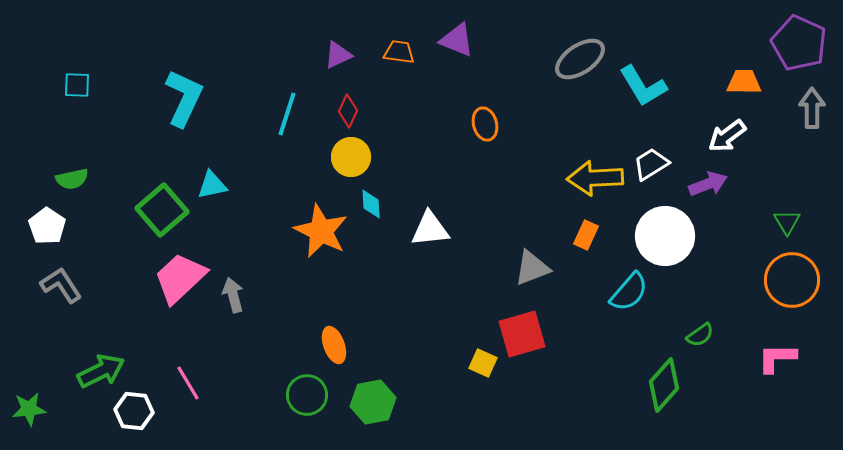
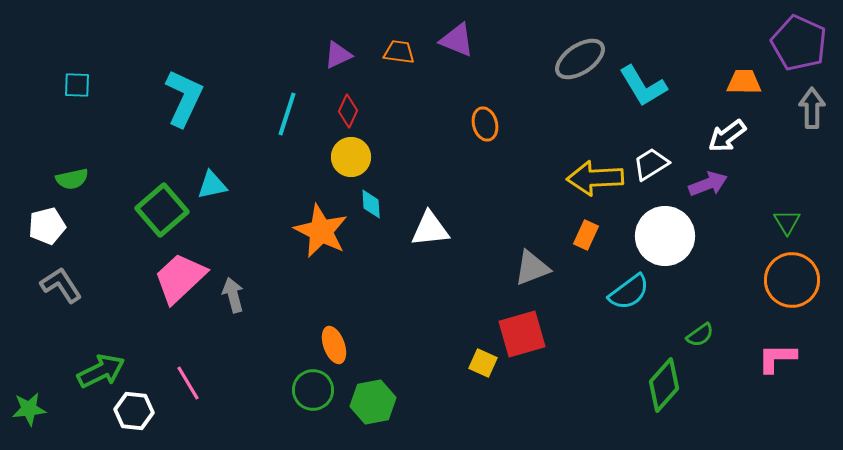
white pentagon at (47, 226): rotated 24 degrees clockwise
cyan semicircle at (629, 292): rotated 12 degrees clockwise
green circle at (307, 395): moved 6 px right, 5 px up
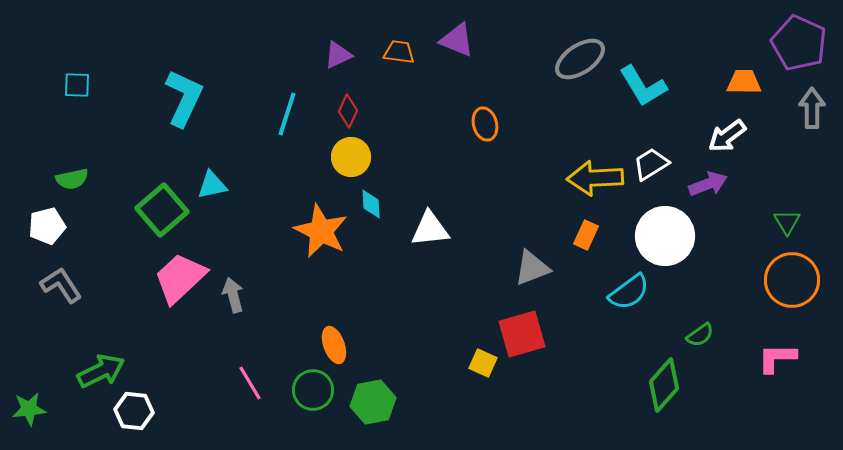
pink line at (188, 383): moved 62 px right
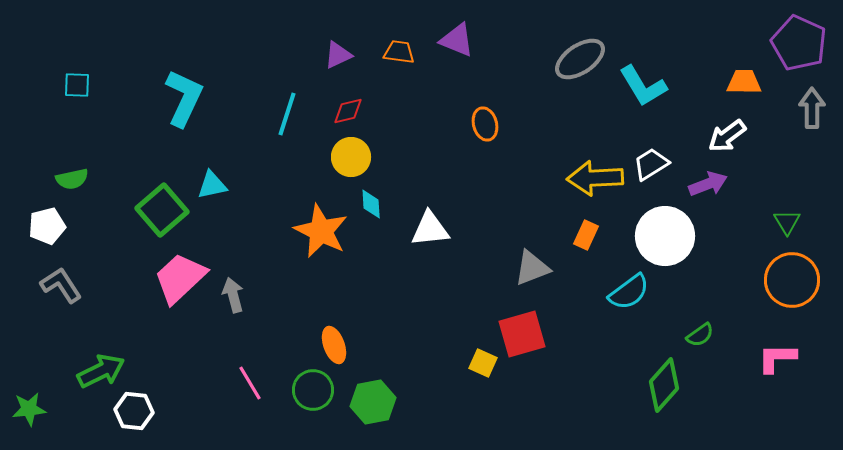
red diamond at (348, 111): rotated 52 degrees clockwise
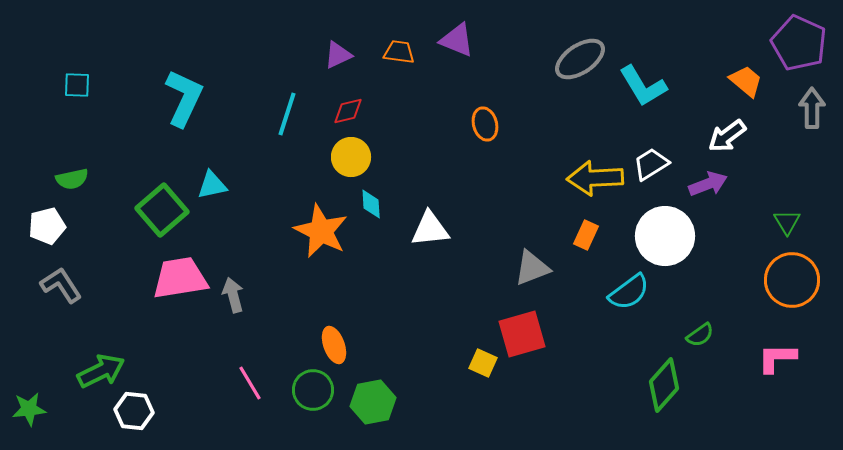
orange trapezoid at (744, 82): moved 2 px right, 1 px up; rotated 39 degrees clockwise
pink trapezoid at (180, 278): rotated 34 degrees clockwise
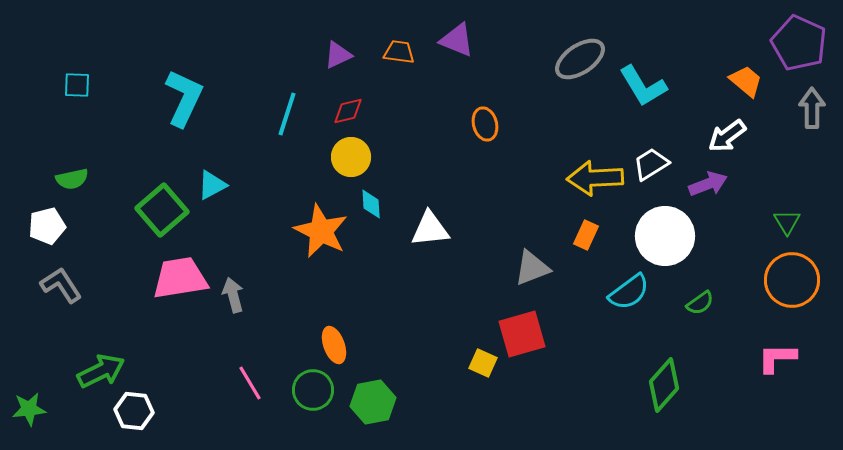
cyan triangle at (212, 185): rotated 16 degrees counterclockwise
green semicircle at (700, 335): moved 32 px up
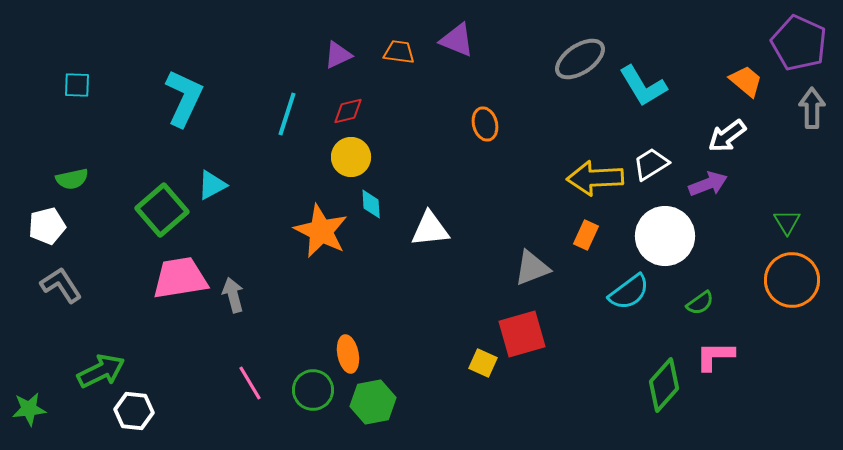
orange ellipse at (334, 345): moved 14 px right, 9 px down; rotated 9 degrees clockwise
pink L-shape at (777, 358): moved 62 px left, 2 px up
